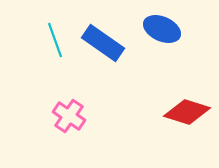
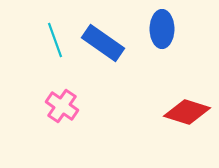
blue ellipse: rotated 66 degrees clockwise
pink cross: moved 7 px left, 10 px up
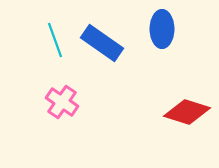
blue rectangle: moved 1 px left
pink cross: moved 4 px up
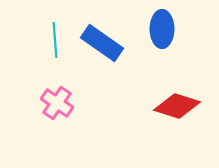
cyan line: rotated 16 degrees clockwise
pink cross: moved 5 px left, 1 px down
red diamond: moved 10 px left, 6 px up
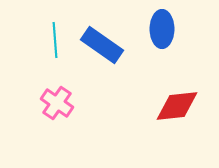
blue rectangle: moved 2 px down
red diamond: rotated 24 degrees counterclockwise
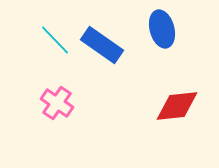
blue ellipse: rotated 15 degrees counterclockwise
cyan line: rotated 40 degrees counterclockwise
